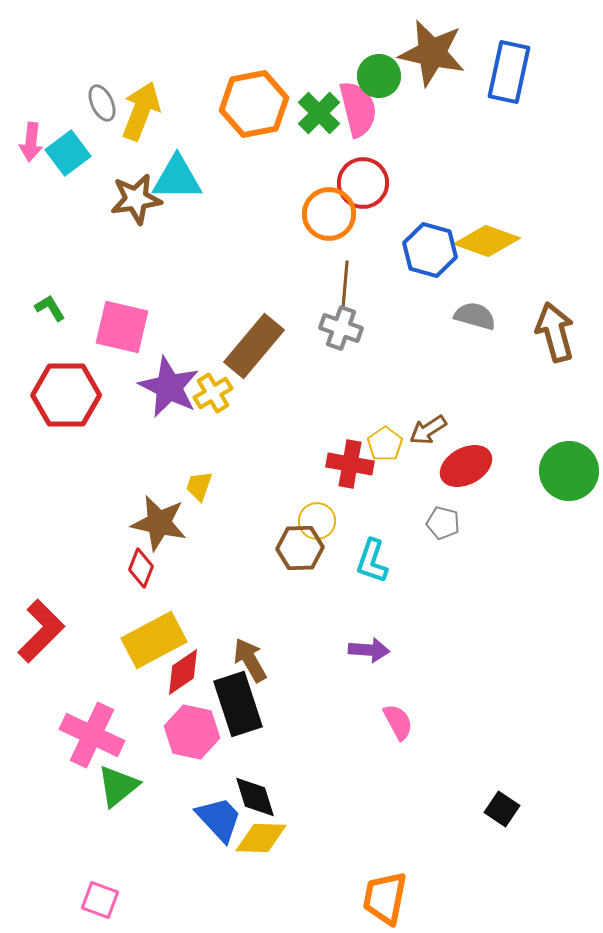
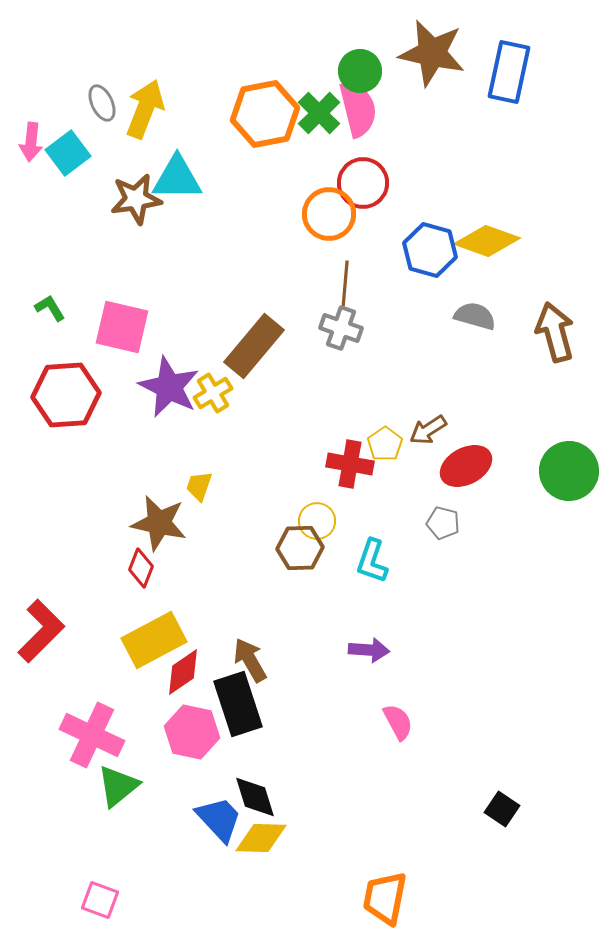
green circle at (379, 76): moved 19 px left, 5 px up
orange hexagon at (254, 104): moved 11 px right, 10 px down
yellow arrow at (141, 111): moved 4 px right, 2 px up
red hexagon at (66, 395): rotated 4 degrees counterclockwise
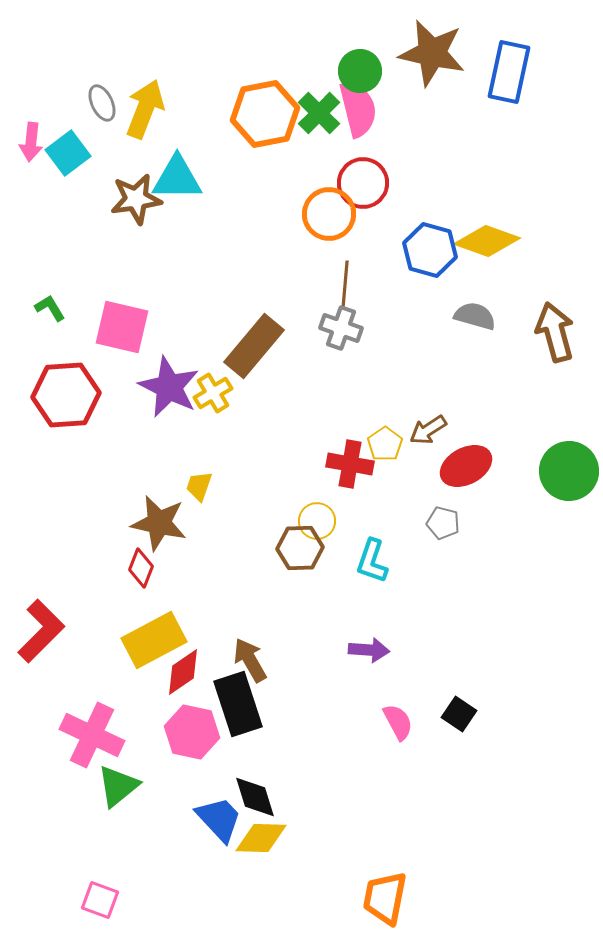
black square at (502, 809): moved 43 px left, 95 px up
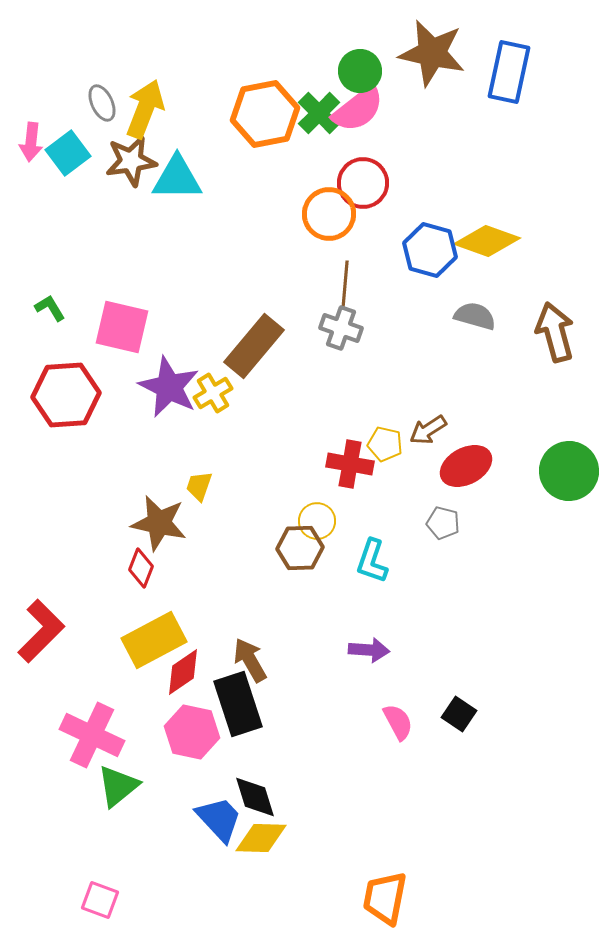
pink semicircle at (358, 109): rotated 66 degrees clockwise
brown star at (136, 199): moved 5 px left, 38 px up
yellow pentagon at (385, 444): rotated 24 degrees counterclockwise
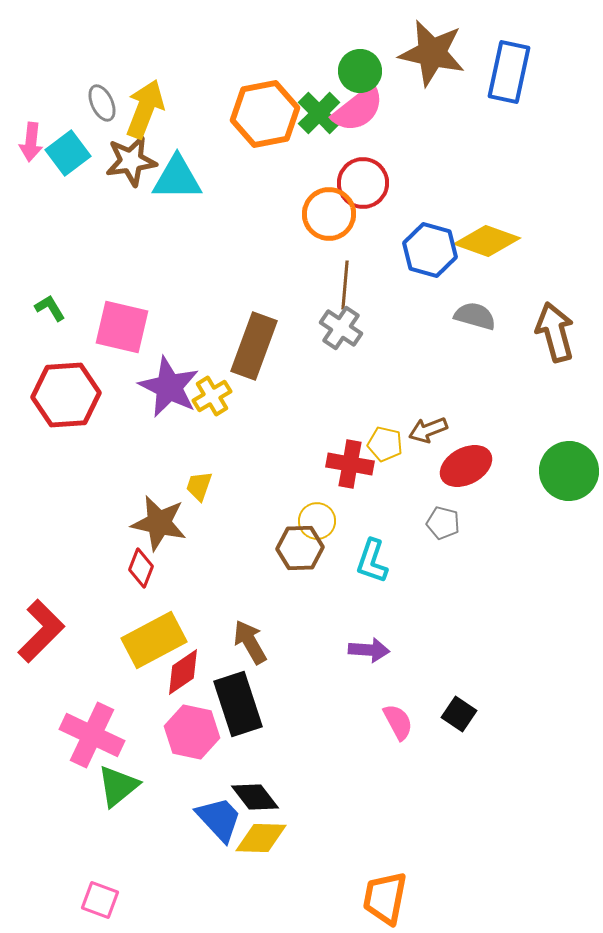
gray cross at (341, 328): rotated 15 degrees clockwise
brown rectangle at (254, 346): rotated 20 degrees counterclockwise
yellow cross at (213, 393): moved 1 px left, 3 px down
brown arrow at (428, 430): rotated 12 degrees clockwise
brown arrow at (250, 660): moved 18 px up
black diamond at (255, 797): rotated 21 degrees counterclockwise
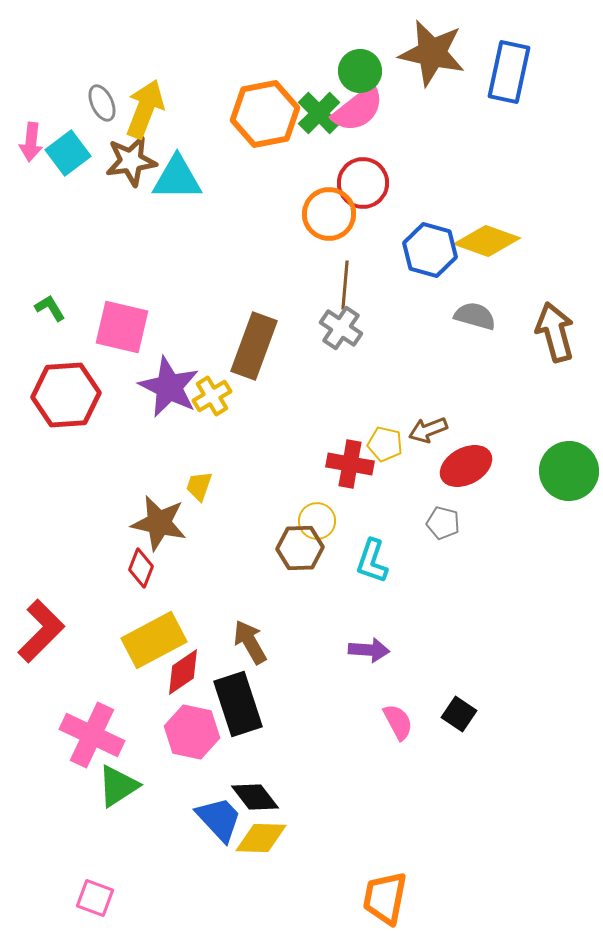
green triangle at (118, 786): rotated 6 degrees clockwise
pink square at (100, 900): moved 5 px left, 2 px up
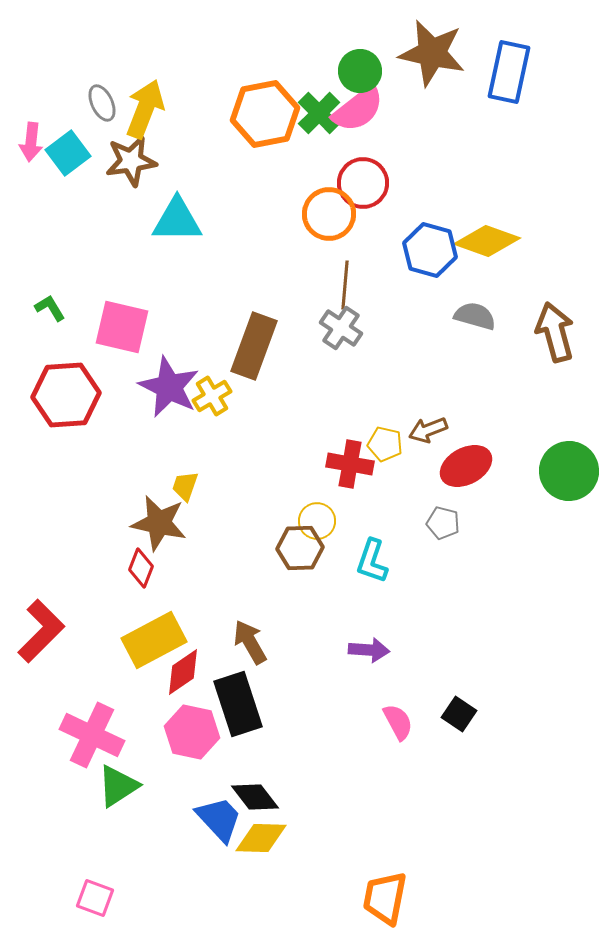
cyan triangle at (177, 178): moved 42 px down
yellow trapezoid at (199, 486): moved 14 px left
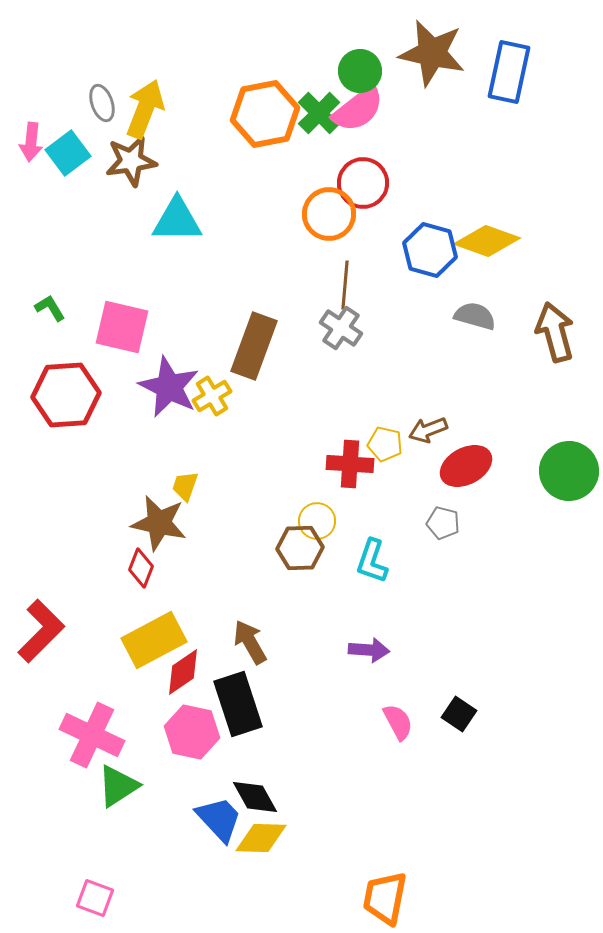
gray ellipse at (102, 103): rotated 6 degrees clockwise
red cross at (350, 464): rotated 6 degrees counterclockwise
black diamond at (255, 797): rotated 9 degrees clockwise
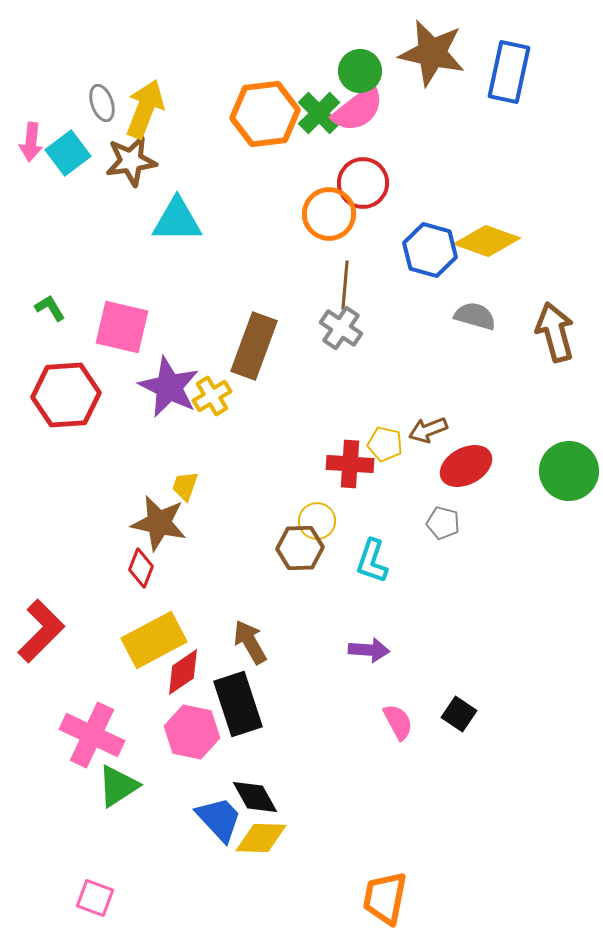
orange hexagon at (265, 114): rotated 4 degrees clockwise
